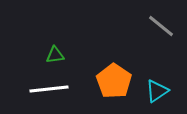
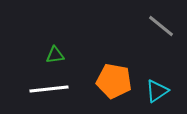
orange pentagon: rotated 24 degrees counterclockwise
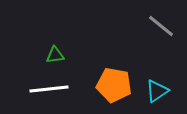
orange pentagon: moved 4 px down
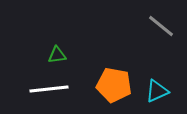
green triangle: moved 2 px right
cyan triangle: rotated 10 degrees clockwise
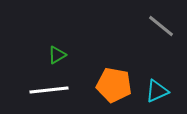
green triangle: rotated 24 degrees counterclockwise
white line: moved 1 px down
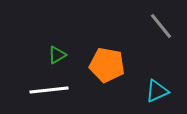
gray line: rotated 12 degrees clockwise
orange pentagon: moved 7 px left, 20 px up
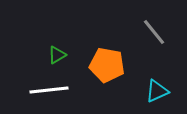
gray line: moved 7 px left, 6 px down
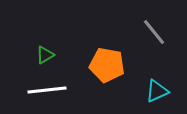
green triangle: moved 12 px left
white line: moved 2 px left
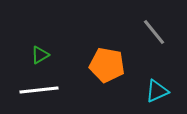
green triangle: moved 5 px left
white line: moved 8 px left
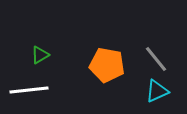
gray line: moved 2 px right, 27 px down
white line: moved 10 px left
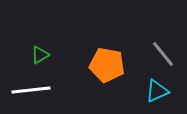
gray line: moved 7 px right, 5 px up
white line: moved 2 px right
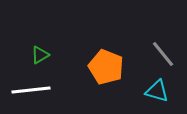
orange pentagon: moved 1 px left, 2 px down; rotated 12 degrees clockwise
cyan triangle: rotated 40 degrees clockwise
